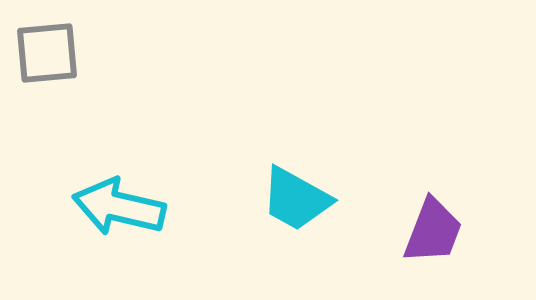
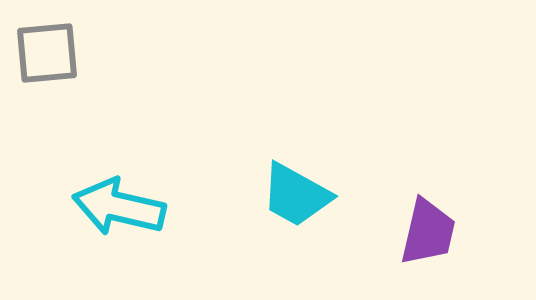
cyan trapezoid: moved 4 px up
purple trapezoid: moved 5 px left, 1 px down; rotated 8 degrees counterclockwise
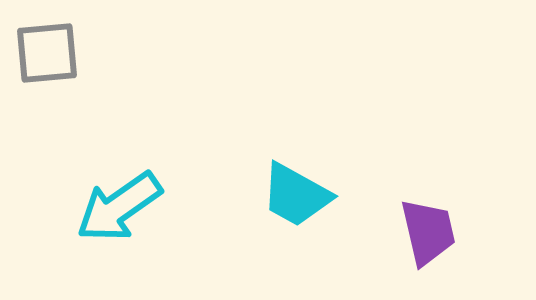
cyan arrow: rotated 48 degrees counterclockwise
purple trapezoid: rotated 26 degrees counterclockwise
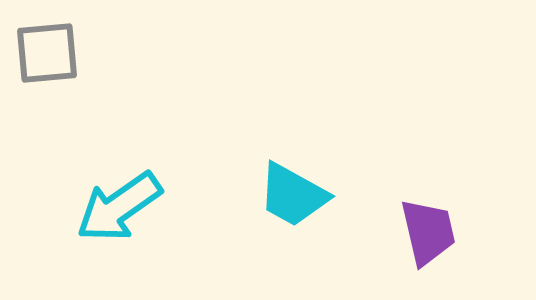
cyan trapezoid: moved 3 px left
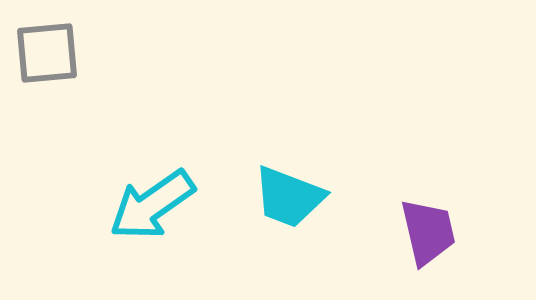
cyan trapezoid: moved 4 px left, 2 px down; rotated 8 degrees counterclockwise
cyan arrow: moved 33 px right, 2 px up
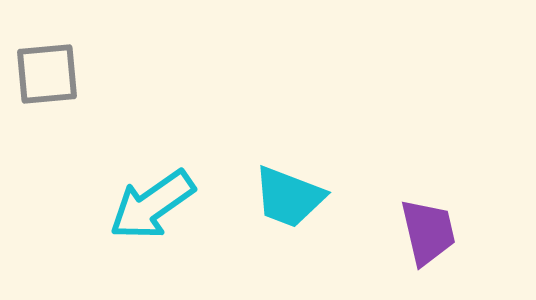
gray square: moved 21 px down
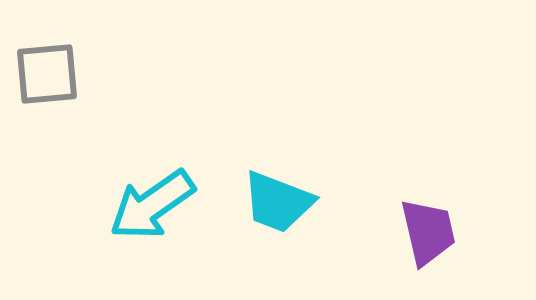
cyan trapezoid: moved 11 px left, 5 px down
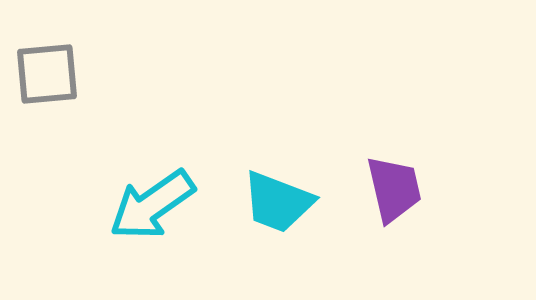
purple trapezoid: moved 34 px left, 43 px up
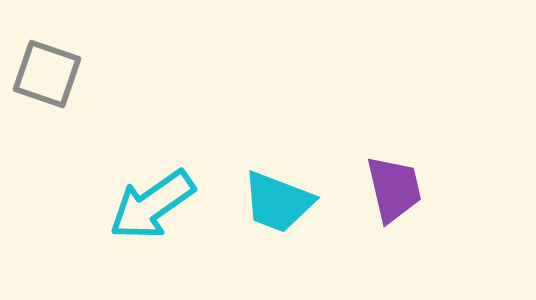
gray square: rotated 24 degrees clockwise
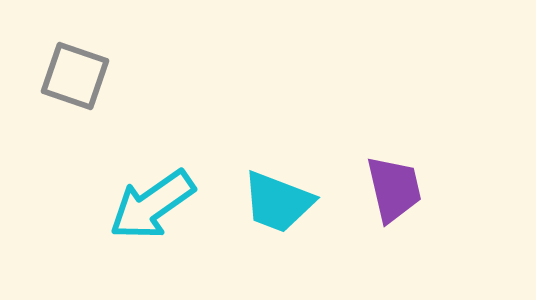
gray square: moved 28 px right, 2 px down
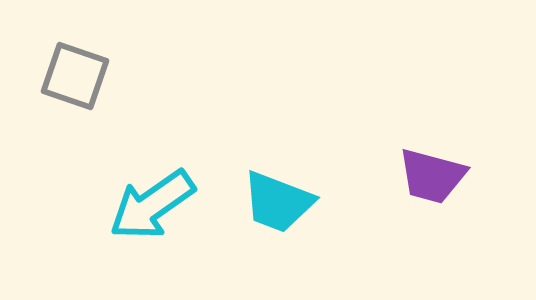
purple trapezoid: moved 38 px right, 13 px up; rotated 118 degrees clockwise
